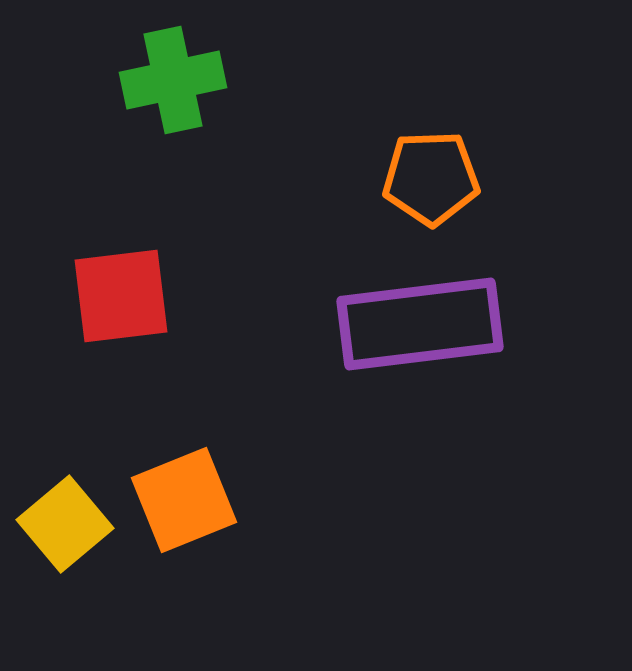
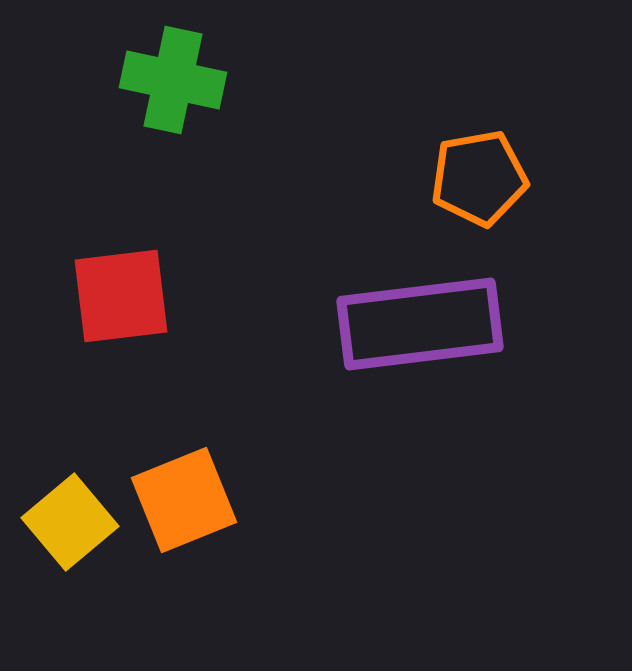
green cross: rotated 24 degrees clockwise
orange pentagon: moved 48 px right; rotated 8 degrees counterclockwise
yellow square: moved 5 px right, 2 px up
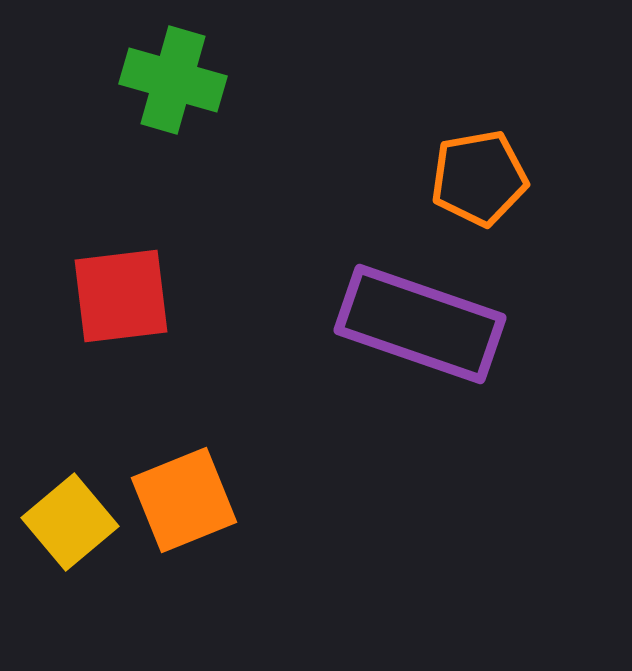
green cross: rotated 4 degrees clockwise
purple rectangle: rotated 26 degrees clockwise
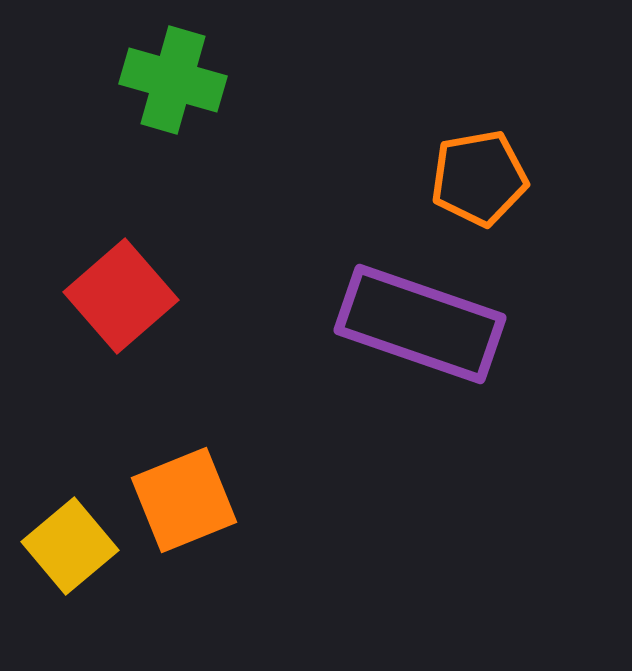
red square: rotated 34 degrees counterclockwise
yellow square: moved 24 px down
